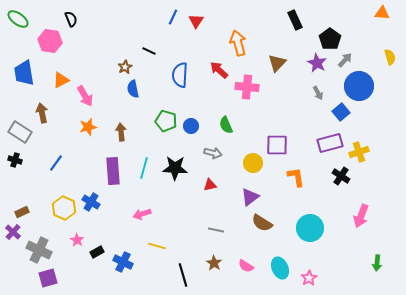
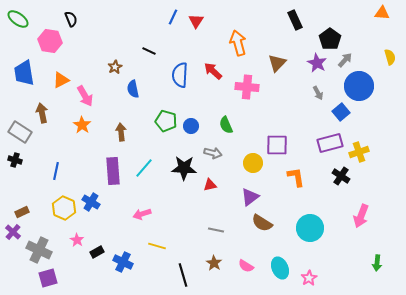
brown star at (125, 67): moved 10 px left
red arrow at (219, 70): moved 6 px left, 1 px down
orange star at (88, 127): moved 6 px left, 2 px up; rotated 24 degrees counterclockwise
blue line at (56, 163): moved 8 px down; rotated 24 degrees counterclockwise
cyan line at (144, 168): rotated 25 degrees clockwise
black star at (175, 168): moved 9 px right
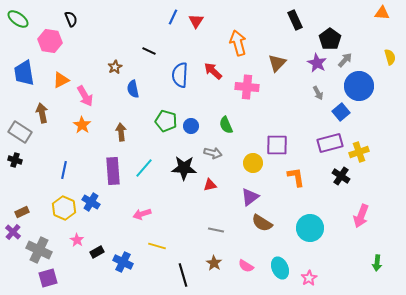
blue line at (56, 171): moved 8 px right, 1 px up
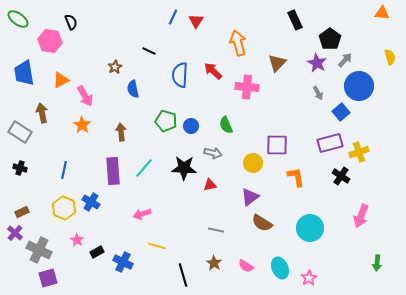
black semicircle at (71, 19): moved 3 px down
black cross at (15, 160): moved 5 px right, 8 px down
purple cross at (13, 232): moved 2 px right, 1 px down
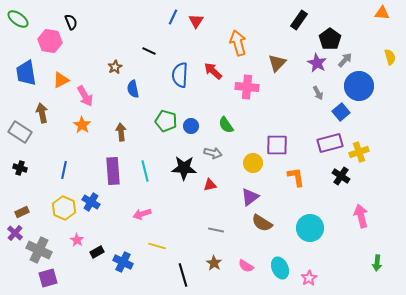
black rectangle at (295, 20): moved 4 px right; rotated 60 degrees clockwise
blue trapezoid at (24, 73): moved 2 px right
green semicircle at (226, 125): rotated 12 degrees counterclockwise
cyan line at (144, 168): moved 1 px right, 3 px down; rotated 55 degrees counterclockwise
pink arrow at (361, 216): rotated 145 degrees clockwise
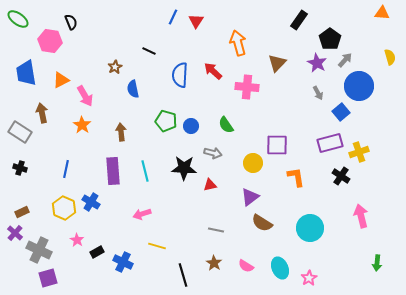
blue line at (64, 170): moved 2 px right, 1 px up
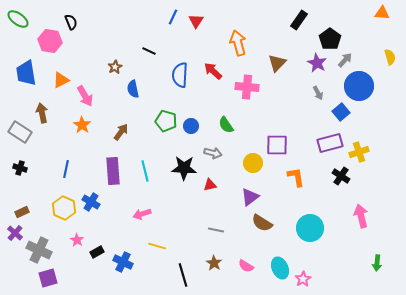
brown arrow at (121, 132): rotated 42 degrees clockwise
pink star at (309, 278): moved 6 px left, 1 px down
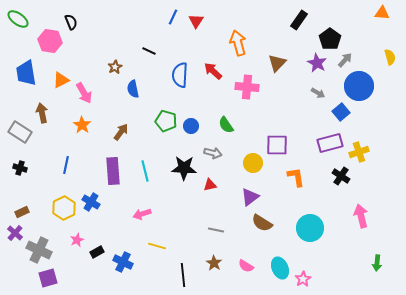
gray arrow at (318, 93): rotated 32 degrees counterclockwise
pink arrow at (85, 96): moved 1 px left, 3 px up
blue line at (66, 169): moved 4 px up
yellow hexagon at (64, 208): rotated 10 degrees clockwise
pink star at (77, 240): rotated 16 degrees clockwise
black line at (183, 275): rotated 10 degrees clockwise
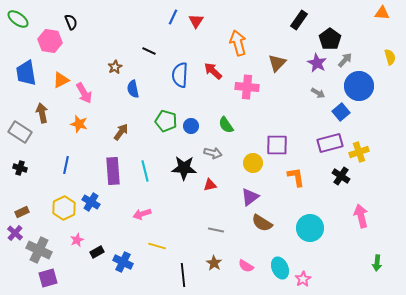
orange star at (82, 125): moved 3 px left, 1 px up; rotated 18 degrees counterclockwise
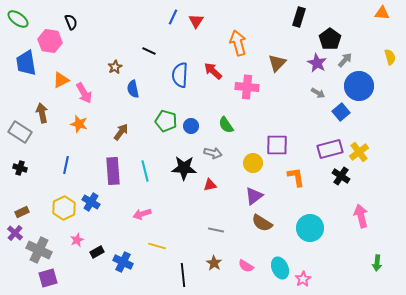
black rectangle at (299, 20): moved 3 px up; rotated 18 degrees counterclockwise
blue trapezoid at (26, 73): moved 10 px up
purple rectangle at (330, 143): moved 6 px down
yellow cross at (359, 152): rotated 18 degrees counterclockwise
purple triangle at (250, 197): moved 4 px right, 1 px up
